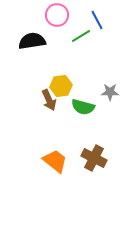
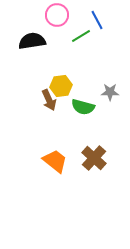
brown cross: rotated 15 degrees clockwise
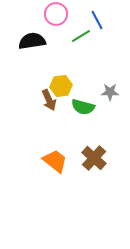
pink circle: moved 1 px left, 1 px up
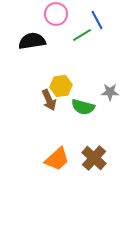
green line: moved 1 px right, 1 px up
orange trapezoid: moved 2 px right, 2 px up; rotated 100 degrees clockwise
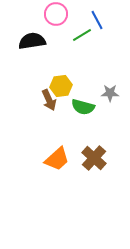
gray star: moved 1 px down
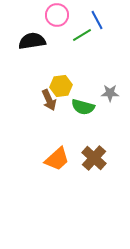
pink circle: moved 1 px right, 1 px down
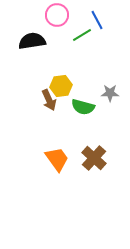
orange trapezoid: rotated 84 degrees counterclockwise
